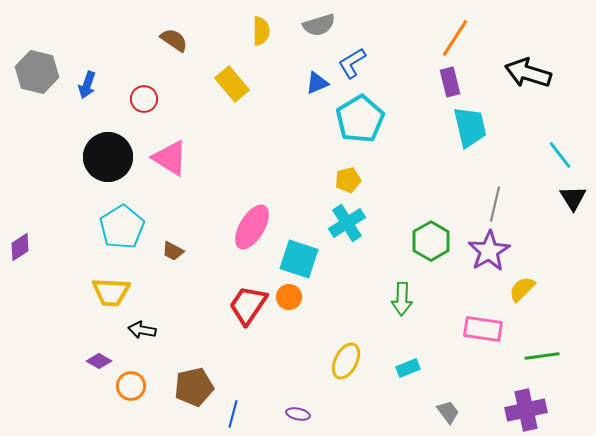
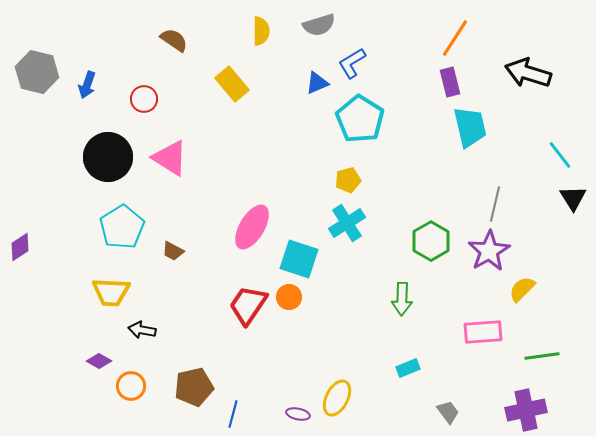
cyan pentagon at (360, 119): rotated 9 degrees counterclockwise
pink rectangle at (483, 329): moved 3 px down; rotated 12 degrees counterclockwise
yellow ellipse at (346, 361): moved 9 px left, 37 px down
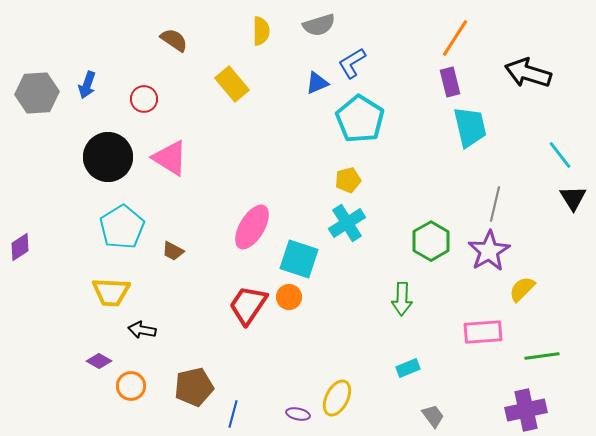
gray hexagon at (37, 72): moved 21 px down; rotated 18 degrees counterclockwise
gray trapezoid at (448, 412): moved 15 px left, 4 px down
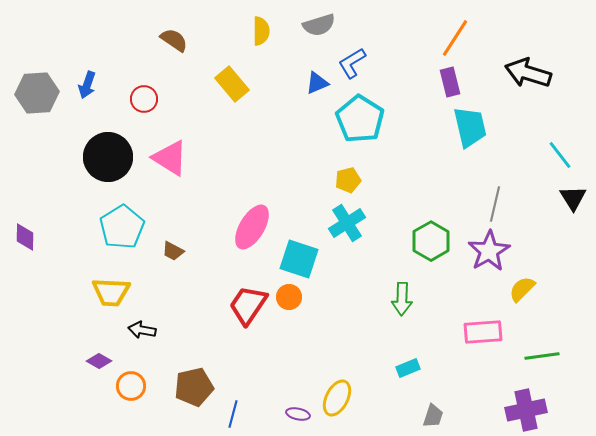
purple diamond at (20, 247): moved 5 px right, 10 px up; rotated 56 degrees counterclockwise
gray trapezoid at (433, 416): rotated 55 degrees clockwise
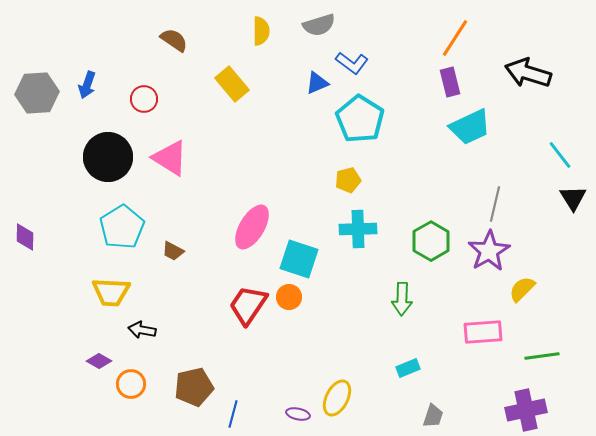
blue L-shape at (352, 63): rotated 112 degrees counterclockwise
cyan trapezoid at (470, 127): rotated 78 degrees clockwise
cyan cross at (347, 223): moved 11 px right, 6 px down; rotated 30 degrees clockwise
orange circle at (131, 386): moved 2 px up
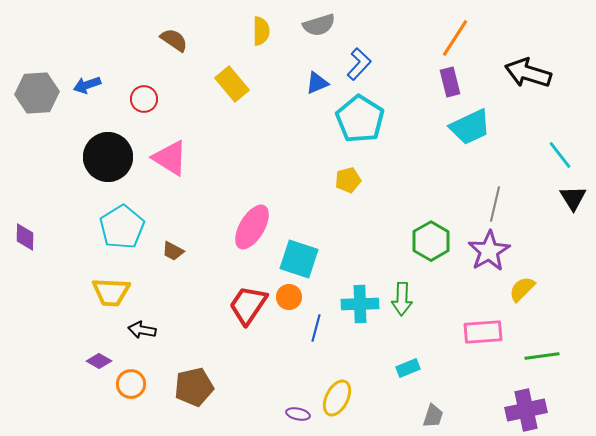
blue L-shape at (352, 63): moved 7 px right, 1 px down; rotated 84 degrees counterclockwise
blue arrow at (87, 85): rotated 52 degrees clockwise
cyan cross at (358, 229): moved 2 px right, 75 px down
blue line at (233, 414): moved 83 px right, 86 px up
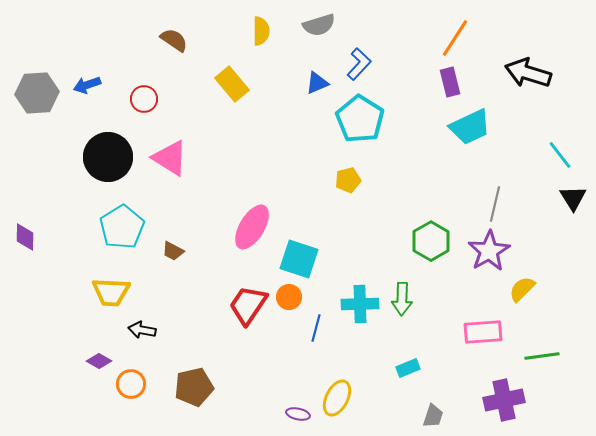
purple cross at (526, 410): moved 22 px left, 10 px up
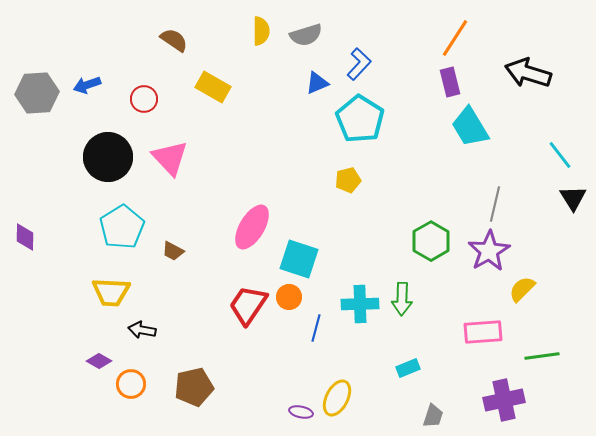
gray semicircle at (319, 25): moved 13 px left, 10 px down
yellow rectangle at (232, 84): moved 19 px left, 3 px down; rotated 20 degrees counterclockwise
cyan trapezoid at (470, 127): rotated 84 degrees clockwise
pink triangle at (170, 158): rotated 15 degrees clockwise
purple ellipse at (298, 414): moved 3 px right, 2 px up
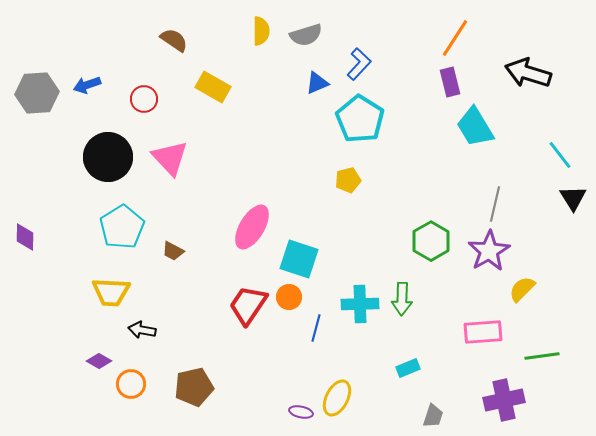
cyan trapezoid at (470, 127): moved 5 px right
